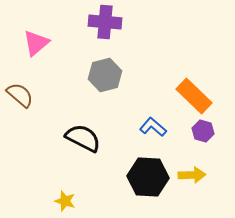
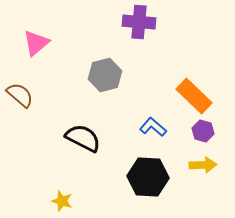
purple cross: moved 34 px right
yellow arrow: moved 11 px right, 10 px up
yellow star: moved 3 px left
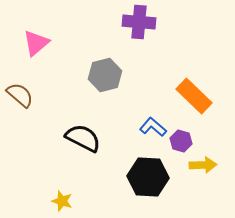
purple hexagon: moved 22 px left, 10 px down
